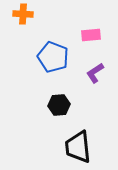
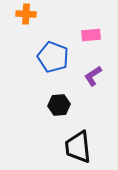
orange cross: moved 3 px right
purple L-shape: moved 2 px left, 3 px down
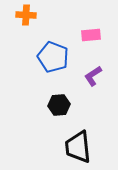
orange cross: moved 1 px down
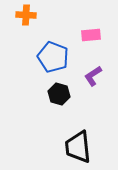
black hexagon: moved 11 px up; rotated 20 degrees clockwise
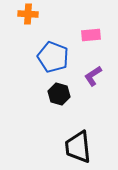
orange cross: moved 2 px right, 1 px up
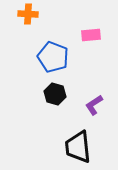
purple L-shape: moved 1 px right, 29 px down
black hexagon: moved 4 px left
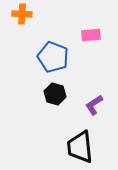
orange cross: moved 6 px left
black trapezoid: moved 2 px right
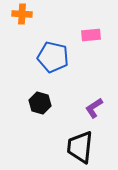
blue pentagon: rotated 8 degrees counterclockwise
black hexagon: moved 15 px left, 9 px down
purple L-shape: moved 3 px down
black trapezoid: rotated 12 degrees clockwise
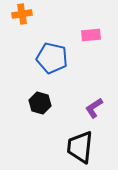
orange cross: rotated 12 degrees counterclockwise
blue pentagon: moved 1 px left, 1 px down
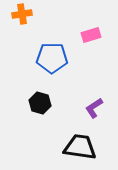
pink rectangle: rotated 12 degrees counterclockwise
blue pentagon: rotated 12 degrees counterclockwise
black trapezoid: rotated 92 degrees clockwise
